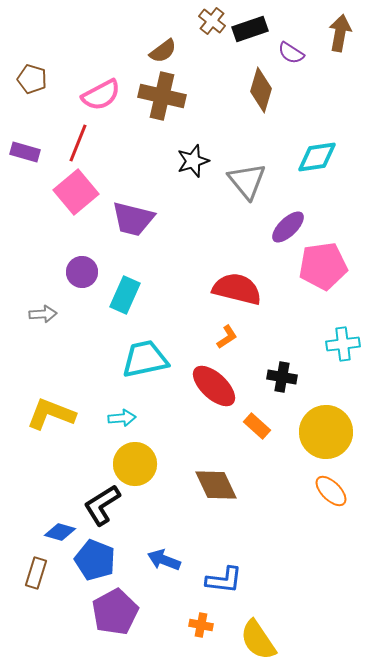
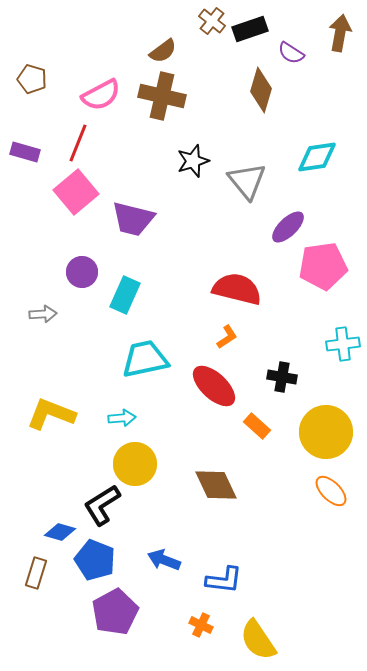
orange cross at (201, 625): rotated 15 degrees clockwise
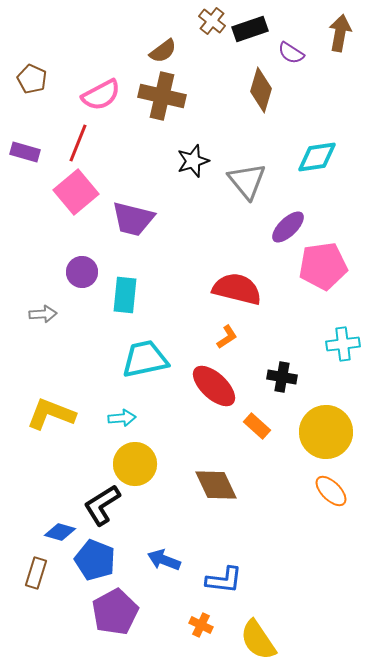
brown pentagon at (32, 79): rotated 8 degrees clockwise
cyan rectangle at (125, 295): rotated 18 degrees counterclockwise
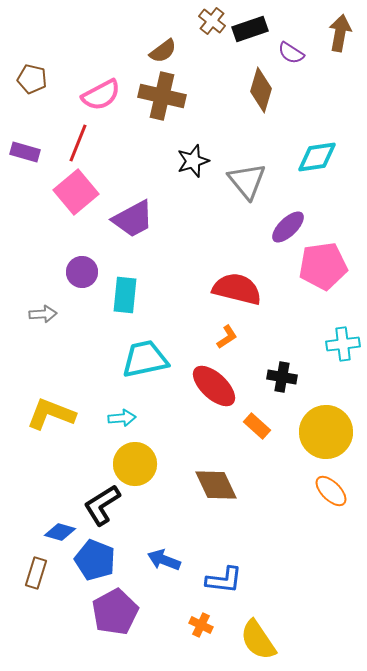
brown pentagon at (32, 79): rotated 12 degrees counterclockwise
purple trapezoid at (133, 219): rotated 42 degrees counterclockwise
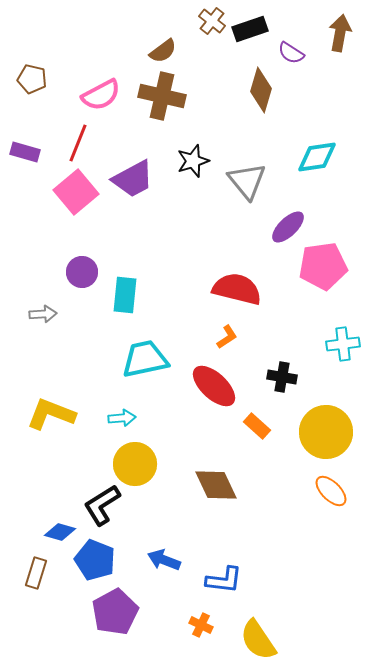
purple trapezoid at (133, 219): moved 40 px up
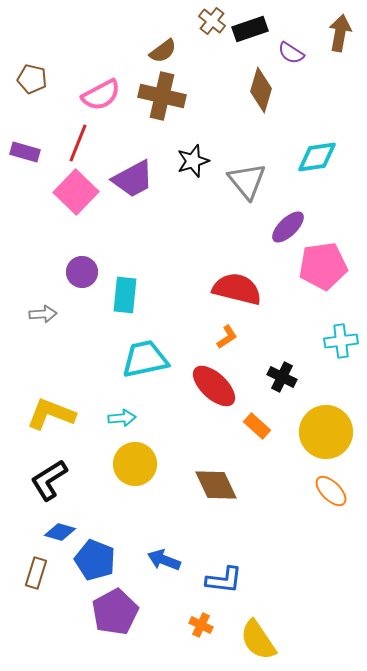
pink square at (76, 192): rotated 6 degrees counterclockwise
cyan cross at (343, 344): moved 2 px left, 3 px up
black cross at (282, 377): rotated 16 degrees clockwise
black L-shape at (102, 505): moved 53 px left, 25 px up
